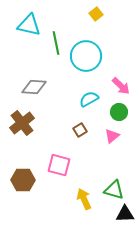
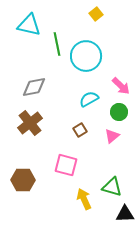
green line: moved 1 px right, 1 px down
gray diamond: rotated 15 degrees counterclockwise
brown cross: moved 8 px right
pink square: moved 7 px right
green triangle: moved 2 px left, 3 px up
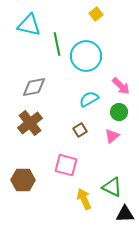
green triangle: rotated 10 degrees clockwise
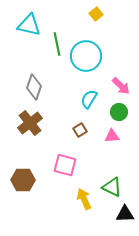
gray diamond: rotated 60 degrees counterclockwise
cyan semicircle: rotated 30 degrees counterclockwise
pink triangle: rotated 35 degrees clockwise
pink square: moved 1 px left
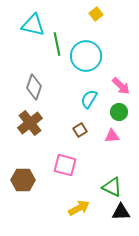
cyan triangle: moved 4 px right
yellow arrow: moved 5 px left, 9 px down; rotated 85 degrees clockwise
black triangle: moved 4 px left, 2 px up
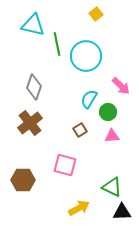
green circle: moved 11 px left
black triangle: moved 1 px right
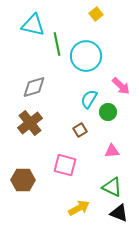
gray diamond: rotated 55 degrees clockwise
pink triangle: moved 15 px down
black triangle: moved 3 px left, 1 px down; rotated 24 degrees clockwise
